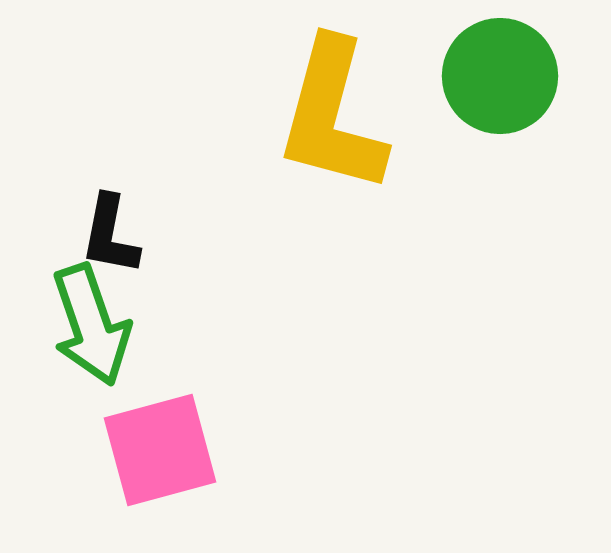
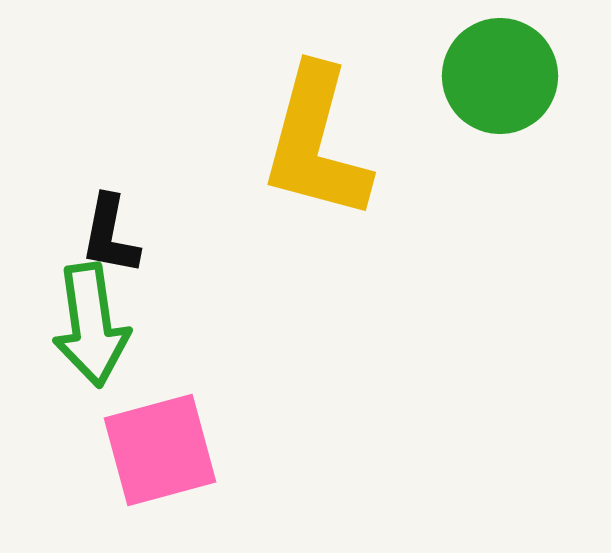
yellow L-shape: moved 16 px left, 27 px down
green arrow: rotated 11 degrees clockwise
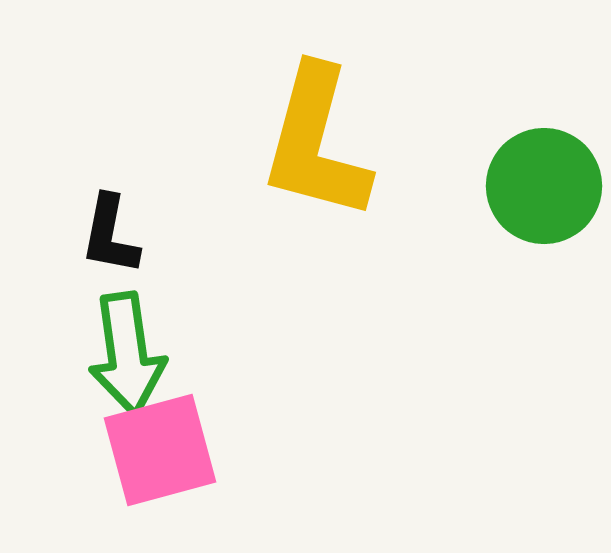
green circle: moved 44 px right, 110 px down
green arrow: moved 36 px right, 29 px down
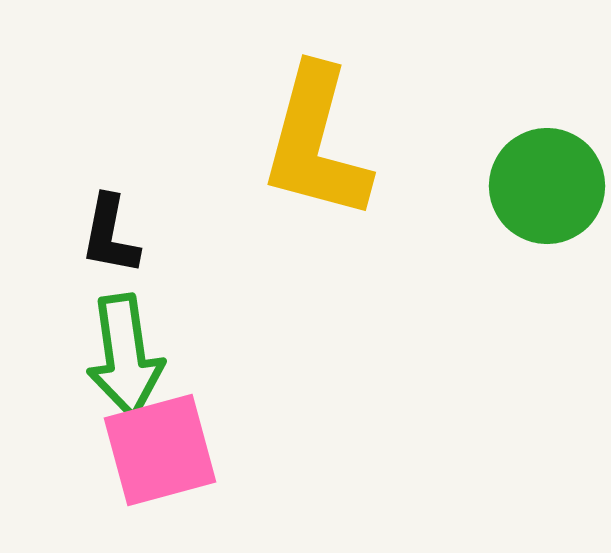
green circle: moved 3 px right
green arrow: moved 2 px left, 2 px down
